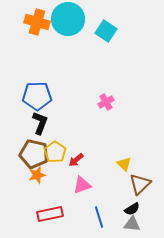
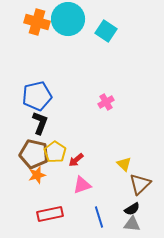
blue pentagon: rotated 12 degrees counterclockwise
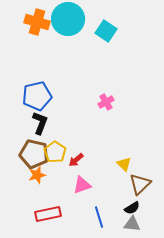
black semicircle: moved 1 px up
red rectangle: moved 2 px left
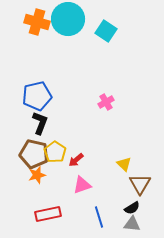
brown triangle: rotated 15 degrees counterclockwise
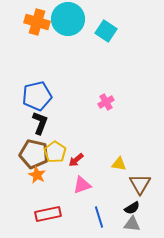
yellow triangle: moved 5 px left; rotated 35 degrees counterclockwise
orange star: rotated 30 degrees counterclockwise
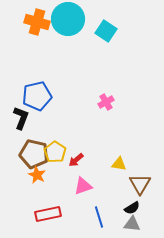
black L-shape: moved 19 px left, 5 px up
pink triangle: moved 1 px right, 1 px down
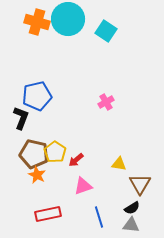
gray triangle: moved 1 px left, 1 px down
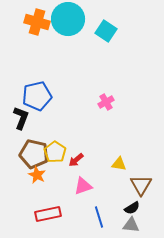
brown triangle: moved 1 px right, 1 px down
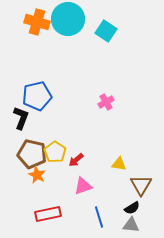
brown pentagon: moved 2 px left
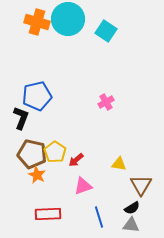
red rectangle: rotated 10 degrees clockwise
